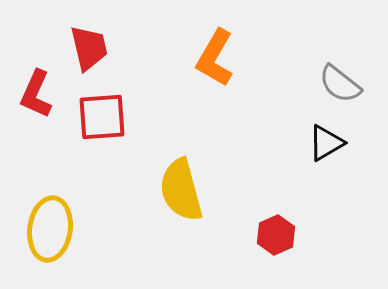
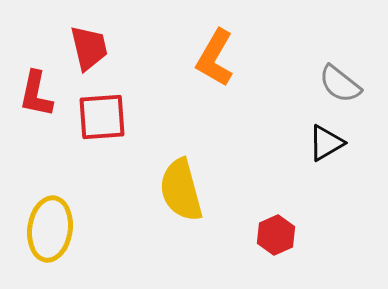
red L-shape: rotated 12 degrees counterclockwise
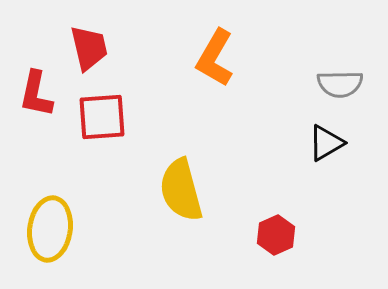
gray semicircle: rotated 39 degrees counterclockwise
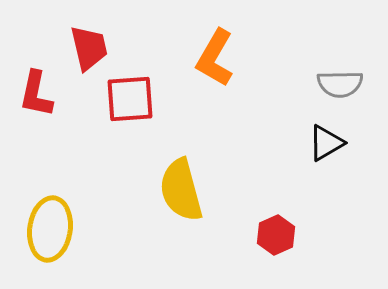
red square: moved 28 px right, 18 px up
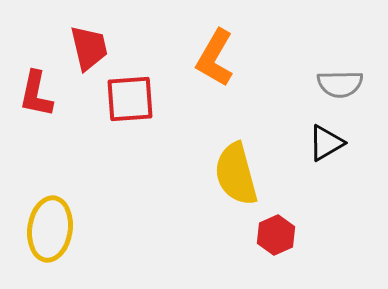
yellow semicircle: moved 55 px right, 16 px up
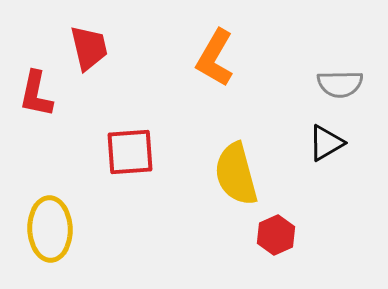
red square: moved 53 px down
yellow ellipse: rotated 10 degrees counterclockwise
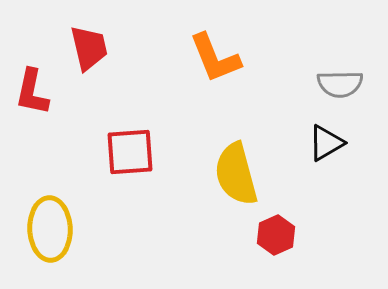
orange L-shape: rotated 52 degrees counterclockwise
red L-shape: moved 4 px left, 2 px up
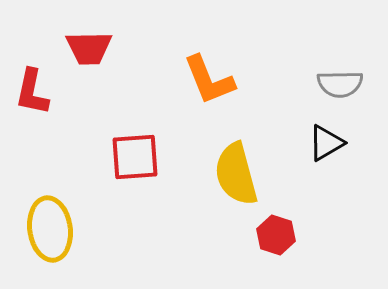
red trapezoid: rotated 102 degrees clockwise
orange L-shape: moved 6 px left, 22 px down
red square: moved 5 px right, 5 px down
yellow ellipse: rotated 6 degrees counterclockwise
red hexagon: rotated 18 degrees counterclockwise
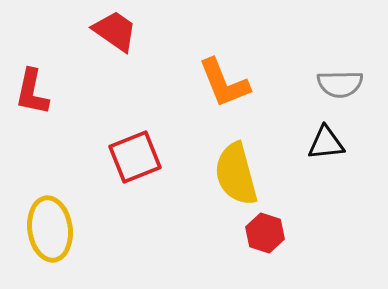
red trapezoid: moved 26 px right, 17 px up; rotated 144 degrees counterclockwise
orange L-shape: moved 15 px right, 3 px down
black triangle: rotated 24 degrees clockwise
red square: rotated 18 degrees counterclockwise
red hexagon: moved 11 px left, 2 px up
